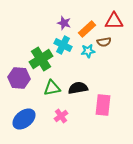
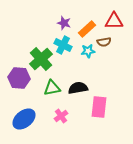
green cross: rotated 10 degrees counterclockwise
pink rectangle: moved 4 px left, 2 px down
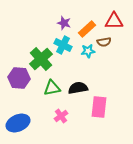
blue ellipse: moved 6 px left, 4 px down; rotated 15 degrees clockwise
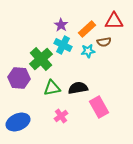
purple star: moved 3 px left, 2 px down; rotated 16 degrees clockwise
pink rectangle: rotated 35 degrees counterclockwise
blue ellipse: moved 1 px up
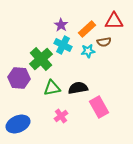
blue ellipse: moved 2 px down
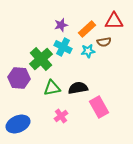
purple star: rotated 24 degrees clockwise
cyan cross: moved 2 px down
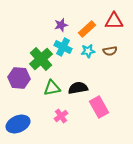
brown semicircle: moved 6 px right, 9 px down
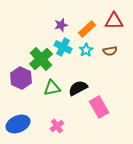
cyan star: moved 2 px left, 1 px up; rotated 24 degrees counterclockwise
purple hexagon: moved 2 px right; rotated 20 degrees clockwise
black semicircle: rotated 18 degrees counterclockwise
pink cross: moved 4 px left, 10 px down
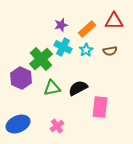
pink rectangle: moved 1 px right; rotated 35 degrees clockwise
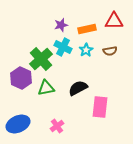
orange rectangle: rotated 30 degrees clockwise
green triangle: moved 6 px left
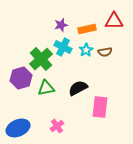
brown semicircle: moved 5 px left, 1 px down
purple hexagon: rotated 20 degrees clockwise
blue ellipse: moved 4 px down
